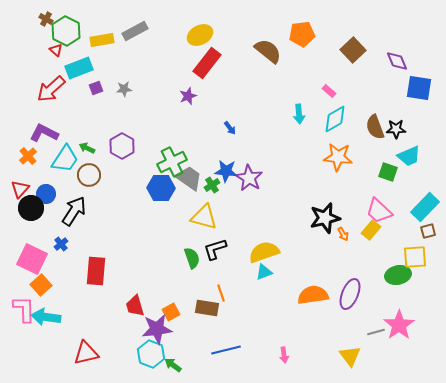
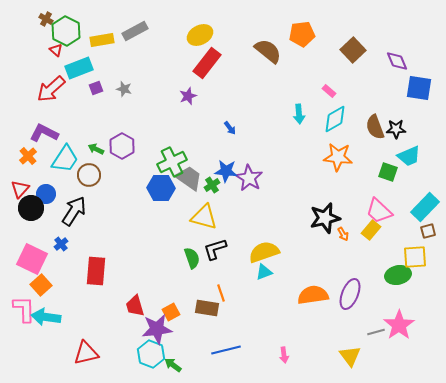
gray star at (124, 89): rotated 21 degrees clockwise
green arrow at (87, 148): moved 9 px right, 1 px down
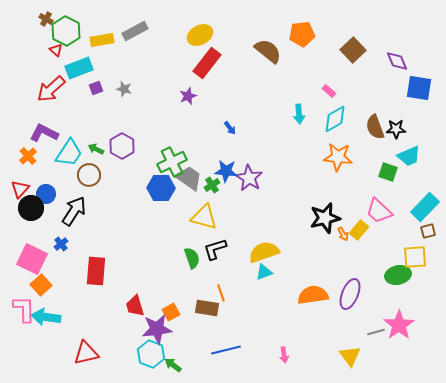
cyan trapezoid at (65, 159): moved 4 px right, 6 px up
yellow rectangle at (371, 230): moved 12 px left
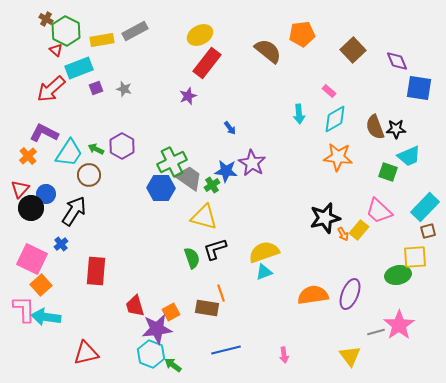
purple star at (249, 178): moved 3 px right, 15 px up
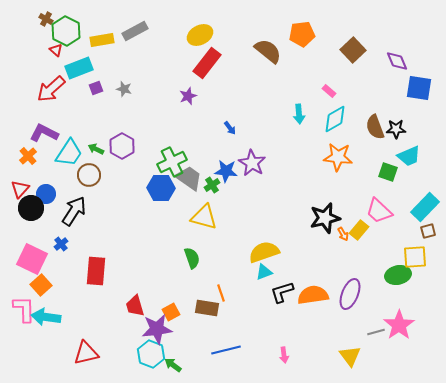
black L-shape at (215, 249): moved 67 px right, 43 px down
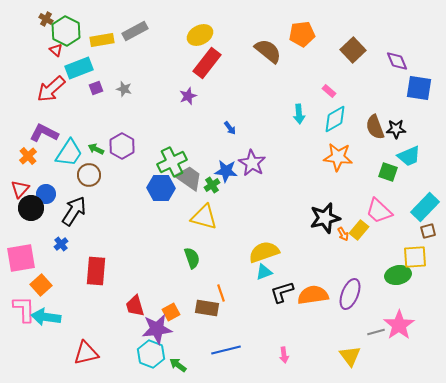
pink square at (32, 259): moved 11 px left, 1 px up; rotated 36 degrees counterclockwise
green arrow at (173, 365): moved 5 px right
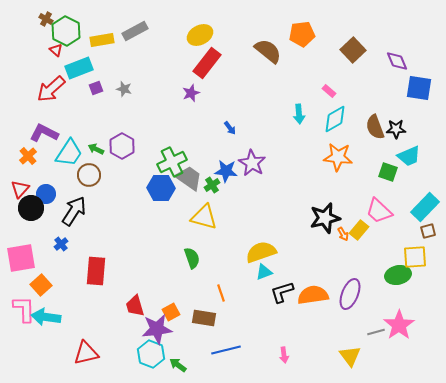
purple star at (188, 96): moved 3 px right, 3 px up
yellow semicircle at (264, 252): moved 3 px left
brown rectangle at (207, 308): moved 3 px left, 10 px down
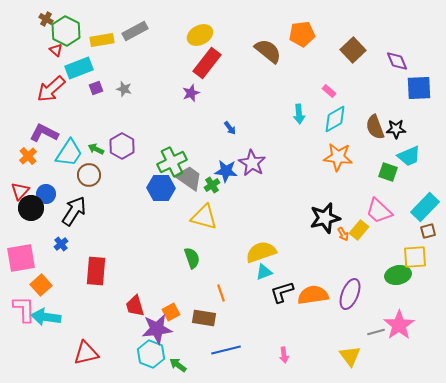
blue square at (419, 88): rotated 12 degrees counterclockwise
red triangle at (20, 189): moved 2 px down
